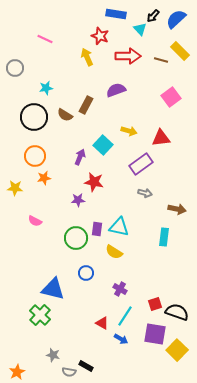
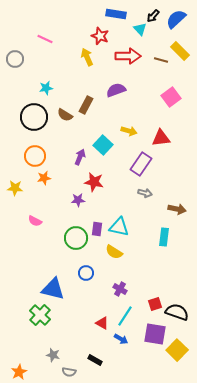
gray circle at (15, 68): moved 9 px up
purple rectangle at (141, 164): rotated 20 degrees counterclockwise
black rectangle at (86, 366): moved 9 px right, 6 px up
orange star at (17, 372): moved 2 px right
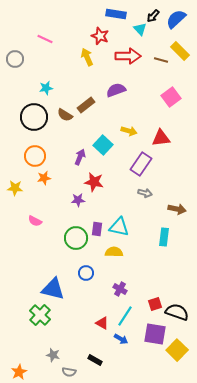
brown rectangle at (86, 105): rotated 24 degrees clockwise
yellow semicircle at (114, 252): rotated 150 degrees clockwise
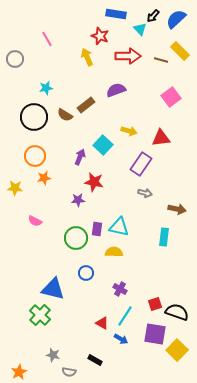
pink line at (45, 39): moved 2 px right; rotated 35 degrees clockwise
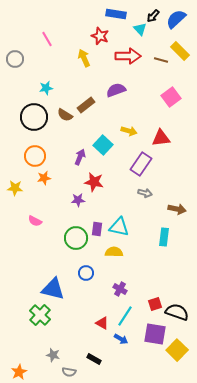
yellow arrow at (87, 57): moved 3 px left, 1 px down
black rectangle at (95, 360): moved 1 px left, 1 px up
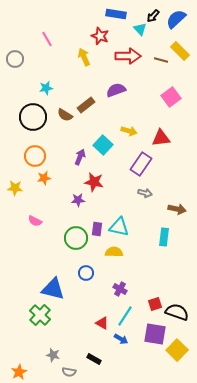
yellow arrow at (84, 58): moved 1 px up
black circle at (34, 117): moved 1 px left
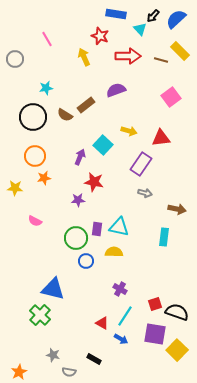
blue circle at (86, 273): moved 12 px up
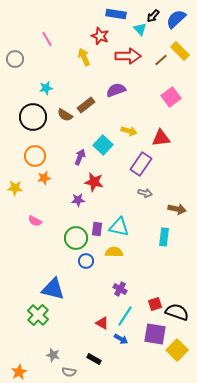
brown line at (161, 60): rotated 56 degrees counterclockwise
green cross at (40, 315): moved 2 px left
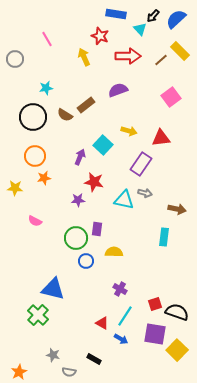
purple semicircle at (116, 90): moved 2 px right
cyan triangle at (119, 227): moved 5 px right, 27 px up
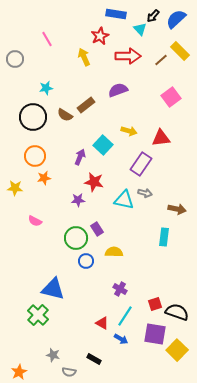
red star at (100, 36): rotated 24 degrees clockwise
purple rectangle at (97, 229): rotated 40 degrees counterclockwise
